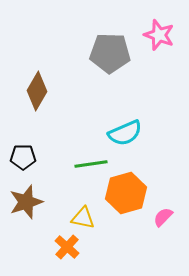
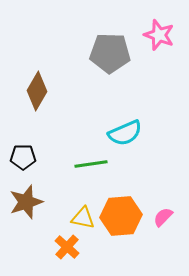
orange hexagon: moved 5 px left, 23 px down; rotated 12 degrees clockwise
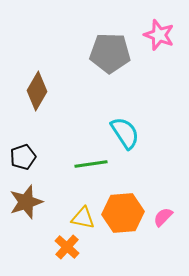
cyan semicircle: rotated 100 degrees counterclockwise
black pentagon: rotated 20 degrees counterclockwise
orange hexagon: moved 2 px right, 3 px up
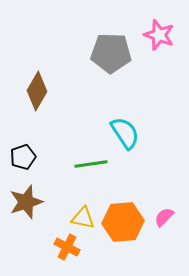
gray pentagon: moved 1 px right
orange hexagon: moved 9 px down
pink semicircle: moved 1 px right
orange cross: rotated 15 degrees counterclockwise
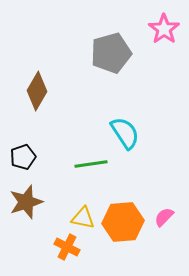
pink star: moved 5 px right, 6 px up; rotated 16 degrees clockwise
gray pentagon: rotated 18 degrees counterclockwise
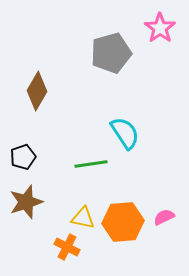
pink star: moved 4 px left, 1 px up
pink semicircle: rotated 20 degrees clockwise
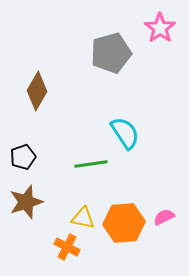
orange hexagon: moved 1 px right, 1 px down
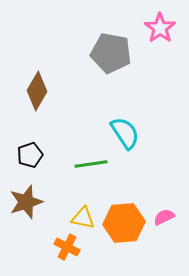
gray pentagon: rotated 27 degrees clockwise
black pentagon: moved 7 px right, 2 px up
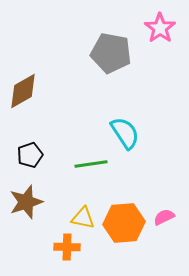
brown diamond: moved 14 px left; rotated 30 degrees clockwise
orange cross: rotated 25 degrees counterclockwise
